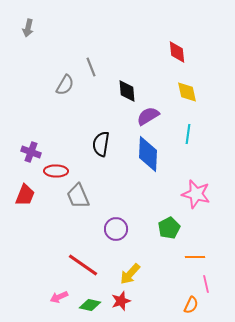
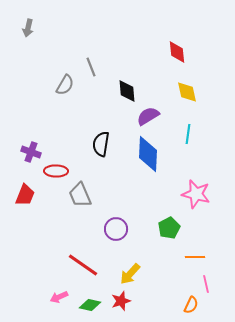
gray trapezoid: moved 2 px right, 1 px up
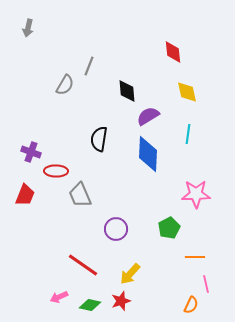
red diamond: moved 4 px left
gray line: moved 2 px left, 1 px up; rotated 42 degrees clockwise
black semicircle: moved 2 px left, 5 px up
pink star: rotated 16 degrees counterclockwise
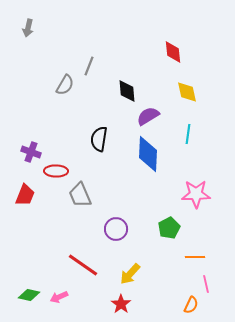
red star: moved 3 px down; rotated 18 degrees counterclockwise
green diamond: moved 61 px left, 10 px up
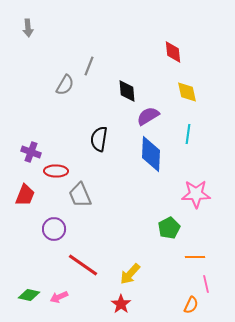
gray arrow: rotated 18 degrees counterclockwise
blue diamond: moved 3 px right
purple circle: moved 62 px left
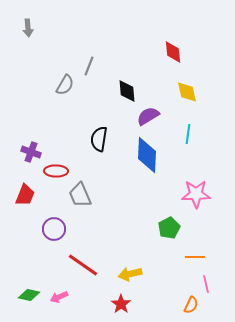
blue diamond: moved 4 px left, 1 px down
yellow arrow: rotated 35 degrees clockwise
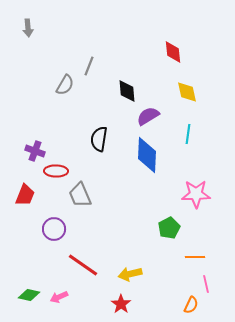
purple cross: moved 4 px right, 1 px up
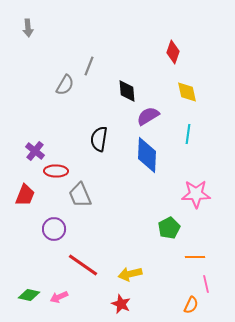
red diamond: rotated 25 degrees clockwise
purple cross: rotated 18 degrees clockwise
red star: rotated 12 degrees counterclockwise
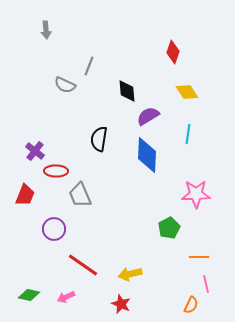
gray arrow: moved 18 px right, 2 px down
gray semicircle: rotated 85 degrees clockwise
yellow diamond: rotated 20 degrees counterclockwise
orange line: moved 4 px right
pink arrow: moved 7 px right
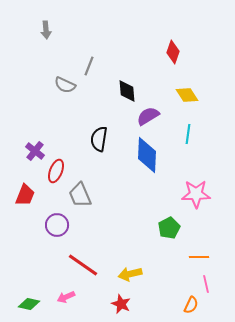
yellow diamond: moved 3 px down
red ellipse: rotated 70 degrees counterclockwise
purple circle: moved 3 px right, 4 px up
green diamond: moved 9 px down
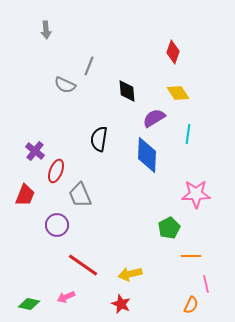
yellow diamond: moved 9 px left, 2 px up
purple semicircle: moved 6 px right, 2 px down
orange line: moved 8 px left, 1 px up
